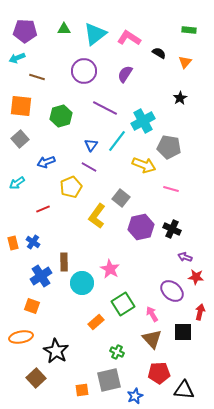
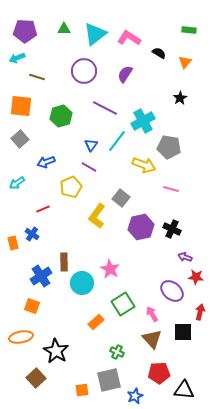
blue cross at (33, 242): moved 1 px left, 8 px up
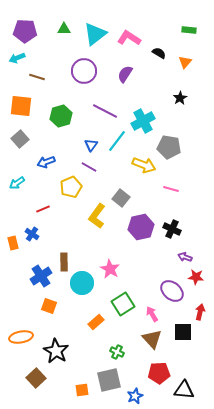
purple line at (105, 108): moved 3 px down
orange square at (32, 306): moved 17 px right
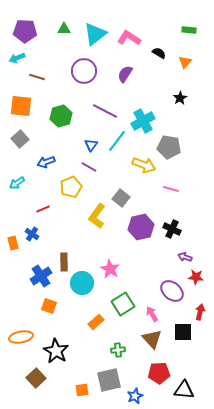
green cross at (117, 352): moved 1 px right, 2 px up; rotated 32 degrees counterclockwise
